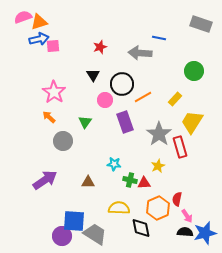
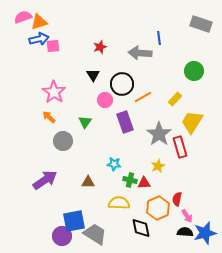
blue line: rotated 72 degrees clockwise
yellow semicircle: moved 5 px up
blue square: rotated 15 degrees counterclockwise
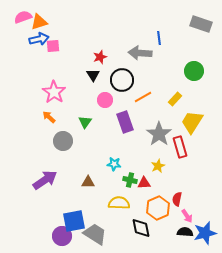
red star: moved 10 px down
black circle: moved 4 px up
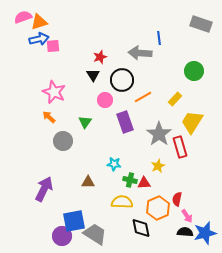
pink star: rotated 10 degrees counterclockwise
purple arrow: moved 1 px left, 9 px down; rotated 30 degrees counterclockwise
yellow semicircle: moved 3 px right, 1 px up
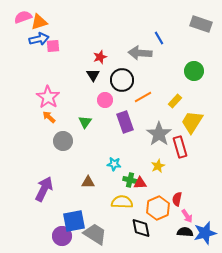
blue line: rotated 24 degrees counterclockwise
pink star: moved 6 px left, 5 px down; rotated 10 degrees clockwise
yellow rectangle: moved 2 px down
red triangle: moved 4 px left
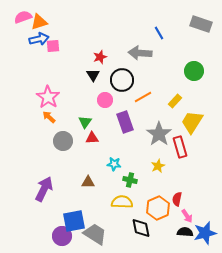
blue line: moved 5 px up
red triangle: moved 48 px left, 45 px up
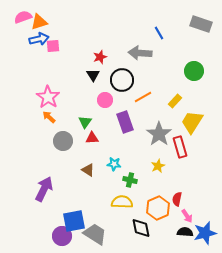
brown triangle: moved 12 px up; rotated 32 degrees clockwise
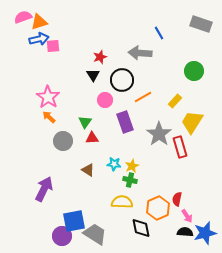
yellow star: moved 26 px left
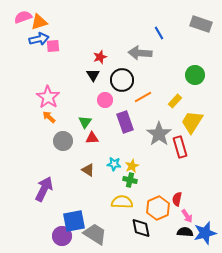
green circle: moved 1 px right, 4 px down
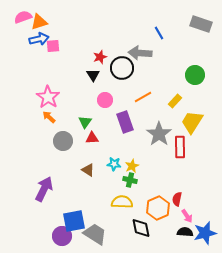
black circle: moved 12 px up
red rectangle: rotated 15 degrees clockwise
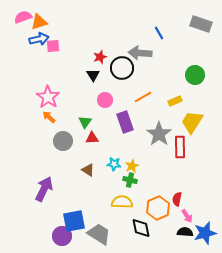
yellow rectangle: rotated 24 degrees clockwise
gray trapezoid: moved 4 px right
